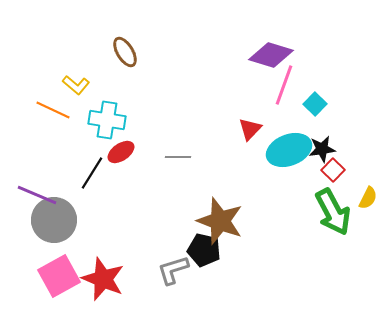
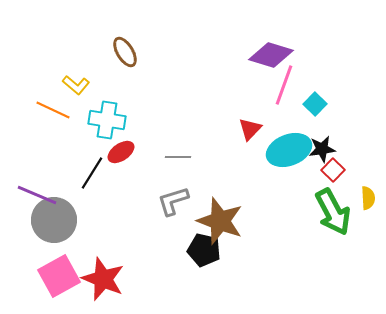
yellow semicircle: rotated 30 degrees counterclockwise
gray L-shape: moved 69 px up
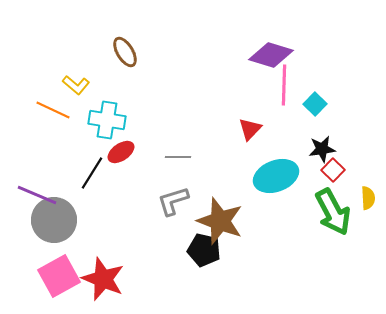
pink line: rotated 18 degrees counterclockwise
cyan ellipse: moved 13 px left, 26 px down
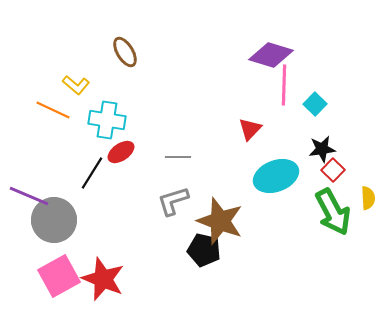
purple line: moved 8 px left, 1 px down
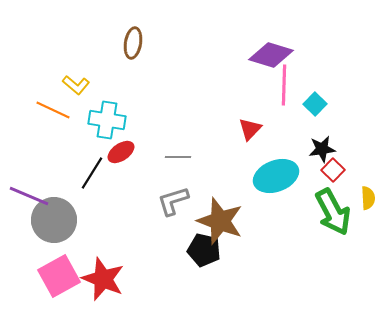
brown ellipse: moved 8 px right, 9 px up; rotated 40 degrees clockwise
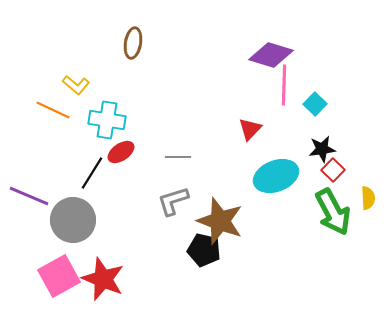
gray circle: moved 19 px right
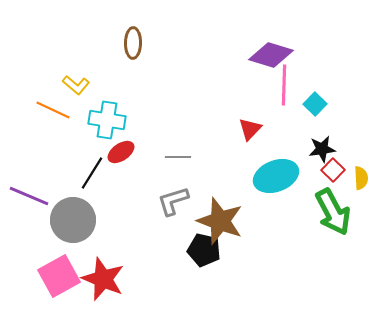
brown ellipse: rotated 8 degrees counterclockwise
yellow semicircle: moved 7 px left, 20 px up
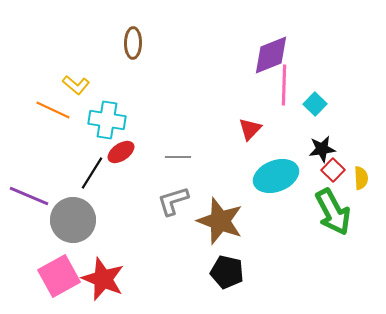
purple diamond: rotated 39 degrees counterclockwise
black pentagon: moved 23 px right, 22 px down
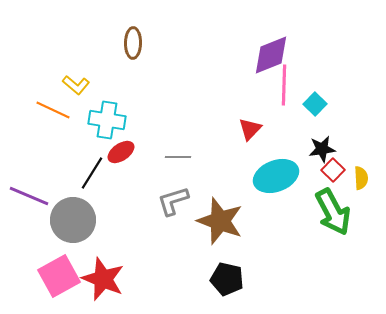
black pentagon: moved 7 px down
